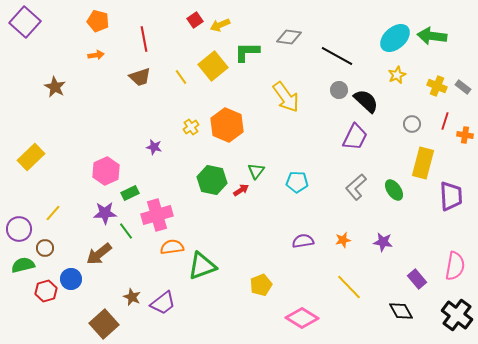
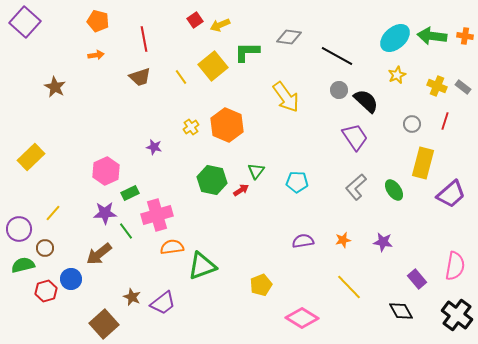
orange cross at (465, 135): moved 99 px up
purple trapezoid at (355, 137): rotated 60 degrees counterclockwise
purple trapezoid at (451, 196): moved 2 px up; rotated 52 degrees clockwise
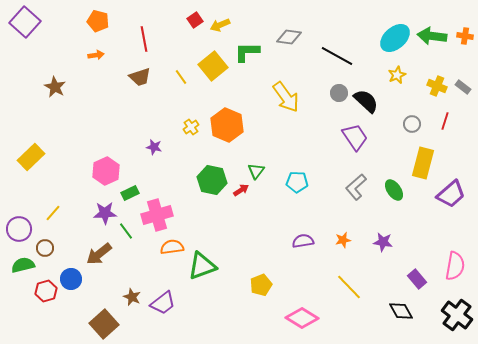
gray circle at (339, 90): moved 3 px down
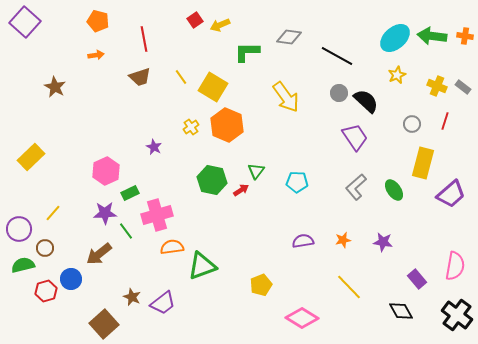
yellow square at (213, 66): moved 21 px down; rotated 20 degrees counterclockwise
purple star at (154, 147): rotated 14 degrees clockwise
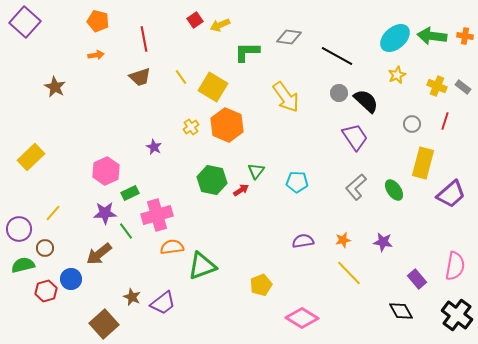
yellow line at (349, 287): moved 14 px up
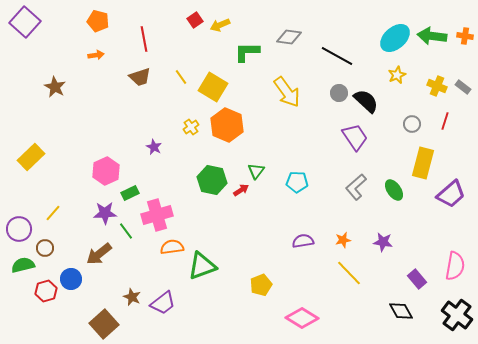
yellow arrow at (286, 97): moved 1 px right, 5 px up
